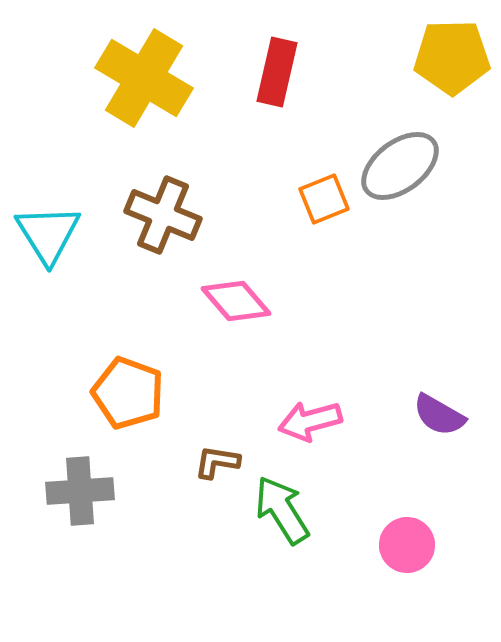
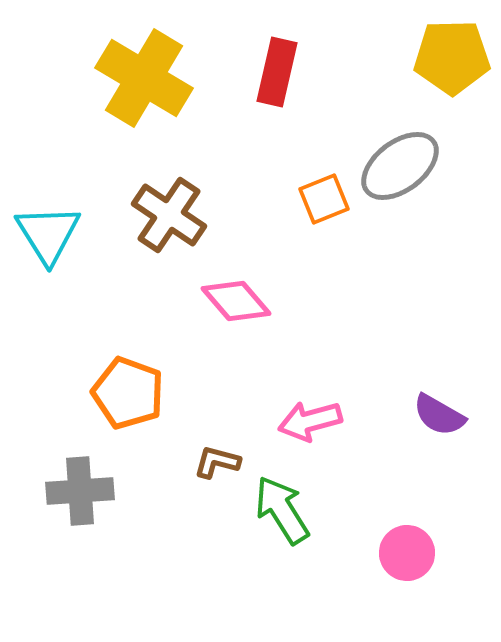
brown cross: moved 6 px right; rotated 12 degrees clockwise
brown L-shape: rotated 6 degrees clockwise
pink circle: moved 8 px down
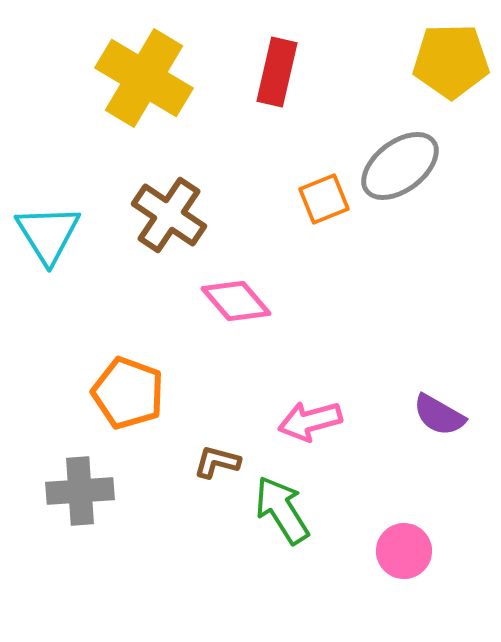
yellow pentagon: moved 1 px left, 4 px down
pink circle: moved 3 px left, 2 px up
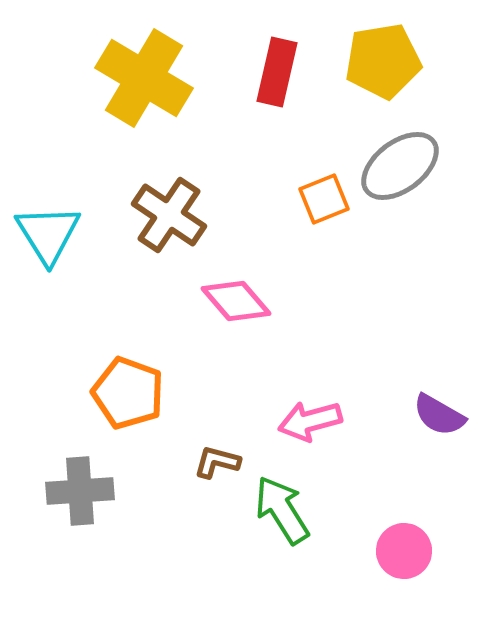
yellow pentagon: moved 68 px left; rotated 8 degrees counterclockwise
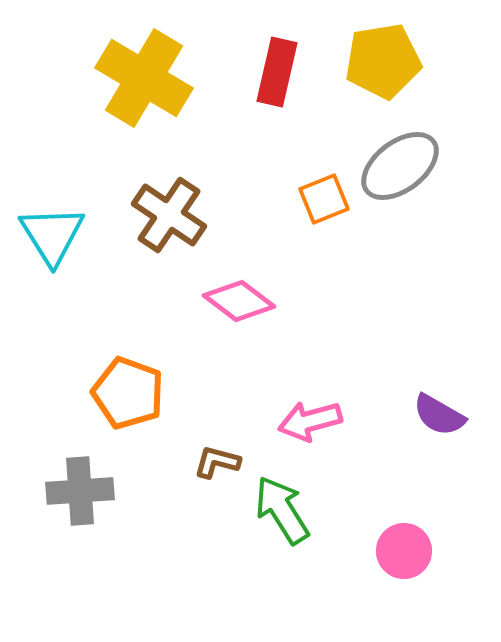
cyan triangle: moved 4 px right, 1 px down
pink diamond: moved 3 px right; rotated 12 degrees counterclockwise
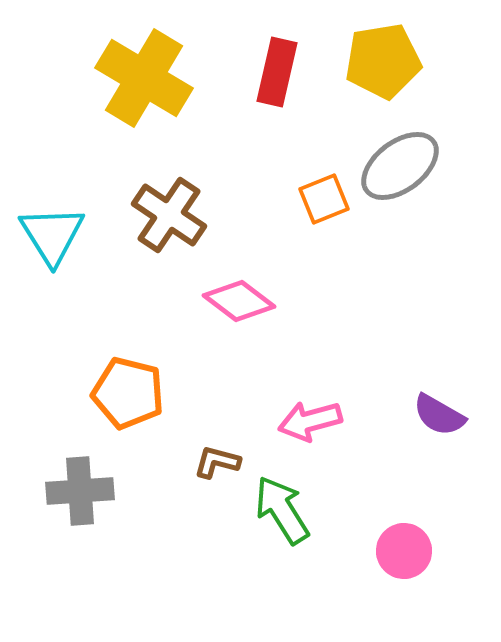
orange pentagon: rotated 6 degrees counterclockwise
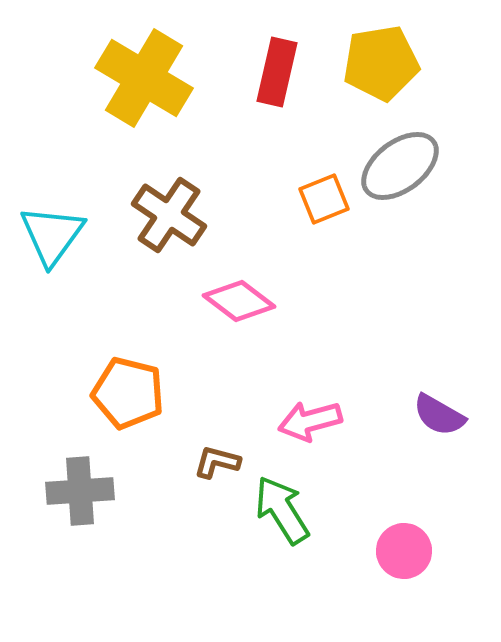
yellow pentagon: moved 2 px left, 2 px down
cyan triangle: rotated 8 degrees clockwise
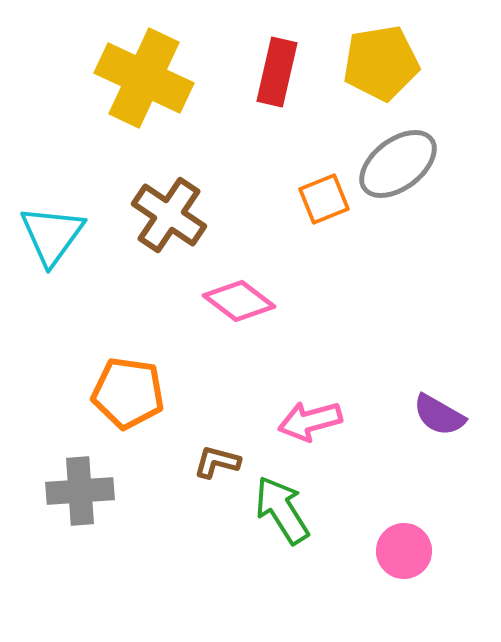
yellow cross: rotated 6 degrees counterclockwise
gray ellipse: moved 2 px left, 2 px up
orange pentagon: rotated 6 degrees counterclockwise
